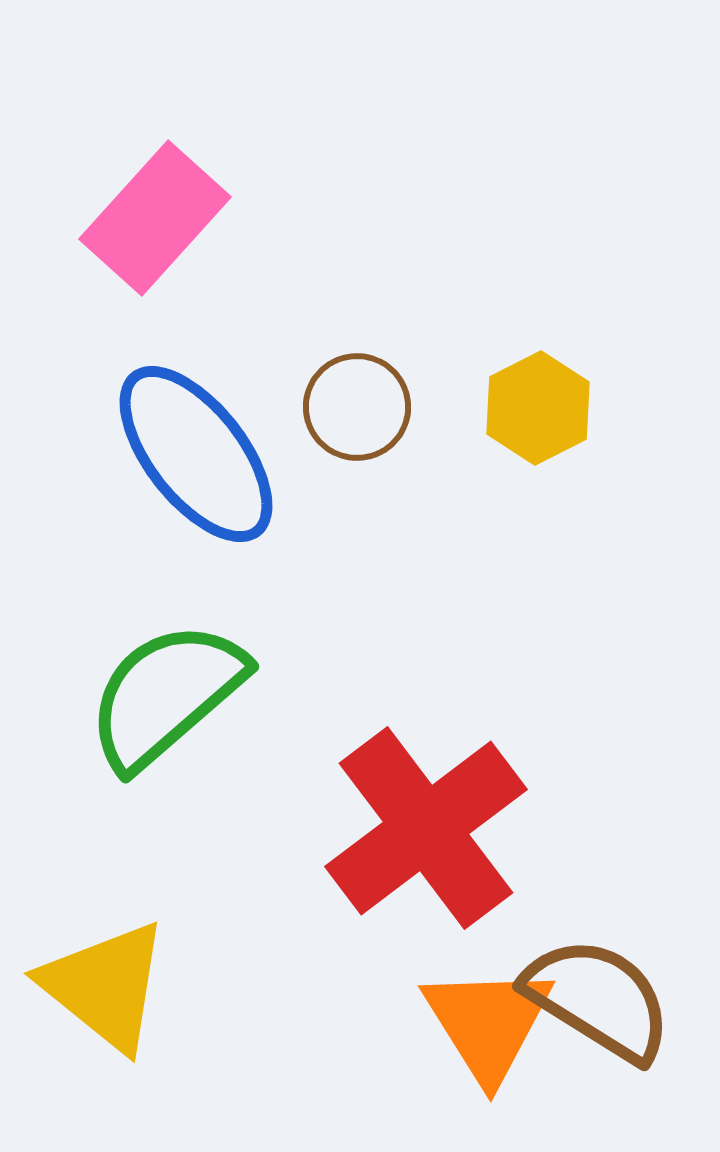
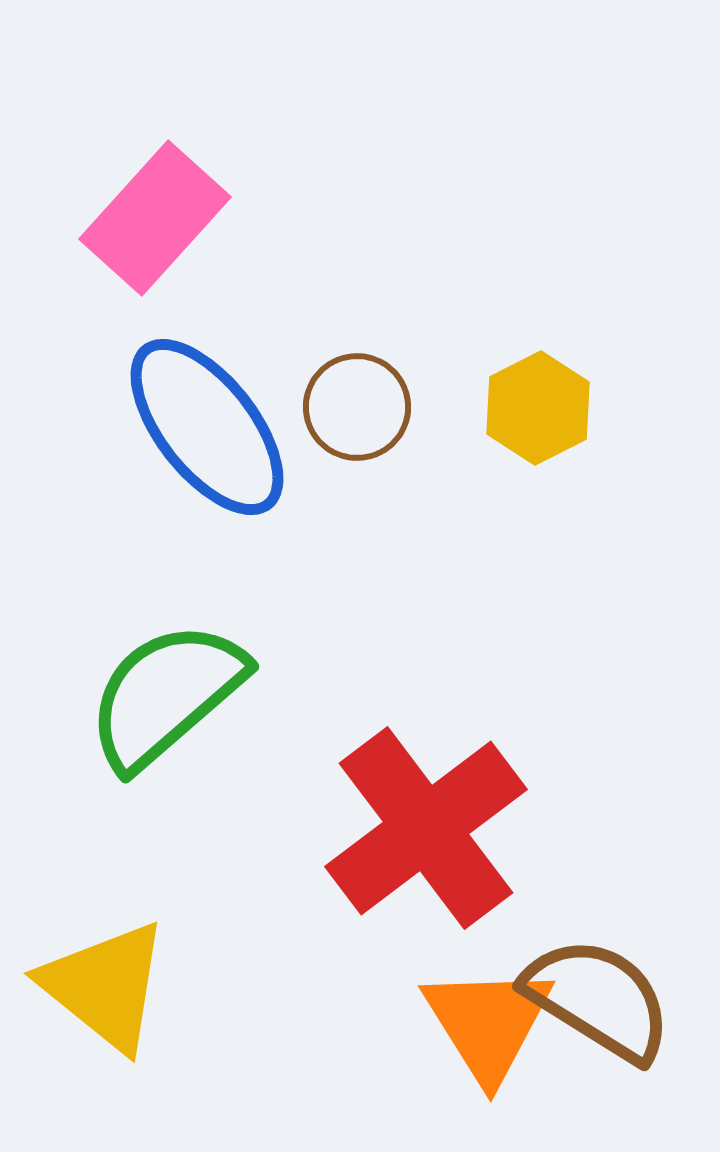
blue ellipse: moved 11 px right, 27 px up
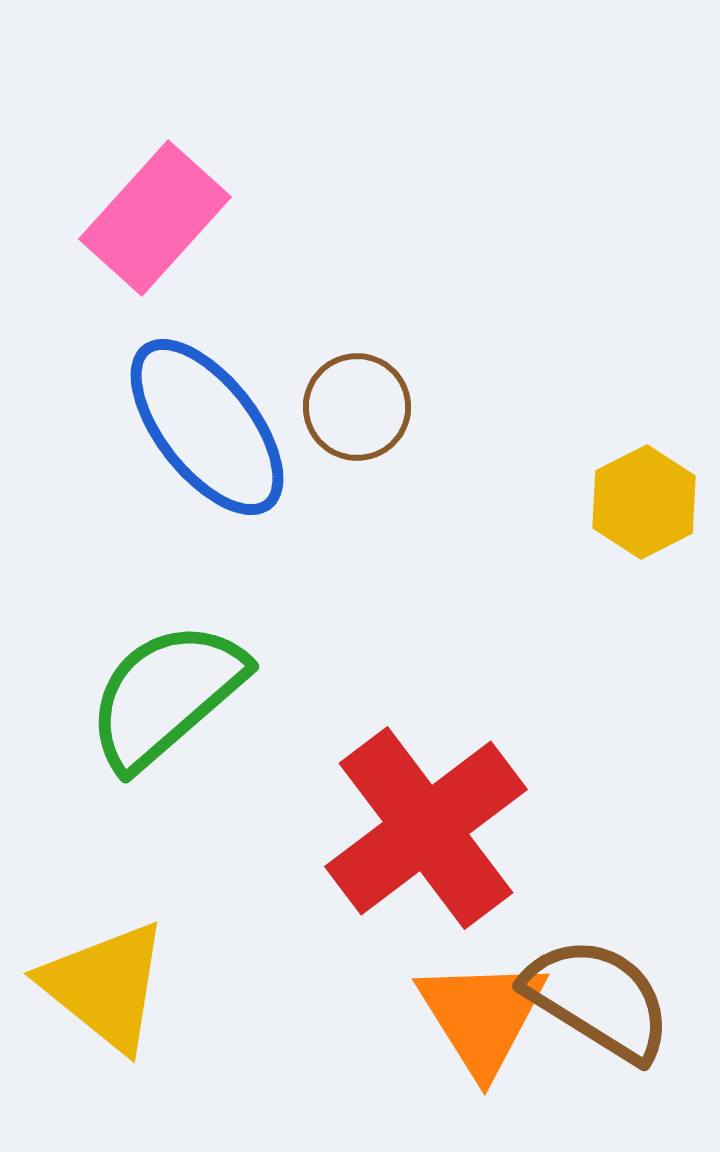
yellow hexagon: moved 106 px right, 94 px down
orange triangle: moved 6 px left, 7 px up
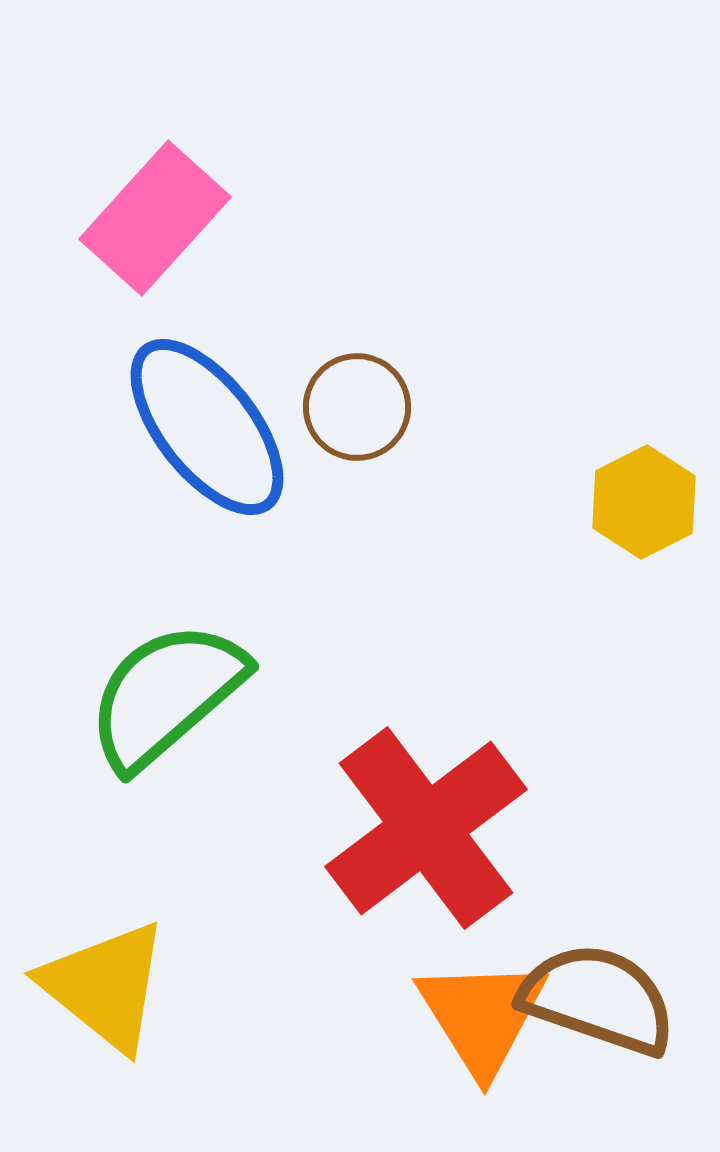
brown semicircle: rotated 13 degrees counterclockwise
